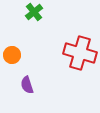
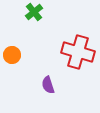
red cross: moved 2 px left, 1 px up
purple semicircle: moved 21 px right
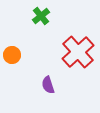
green cross: moved 7 px right, 4 px down
red cross: rotated 32 degrees clockwise
